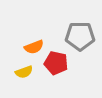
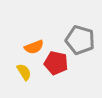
gray pentagon: moved 4 px down; rotated 16 degrees clockwise
yellow semicircle: rotated 102 degrees counterclockwise
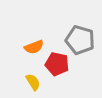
red pentagon: moved 1 px right, 1 px down
yellow semicircle: moved 9 px right, 10 px down
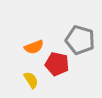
yellow semicircle: moved 2 px left, 2 px up
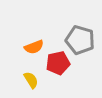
red pentagon: moved 1 px right, 1 px up; rotated 25 degrees counterclockwise
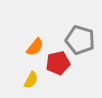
orange semicircle: moved 1 px right; rotated 30 degrees counterclockwise
yellow semicircle: rotated 60 degrees clockwise
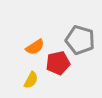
orange semicircle: rotated 18 degrees clockwise
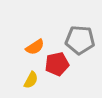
gray pentagon: rotated 12 degrees counterclockwise
red pentagon: moved 1 px left, 1 px down
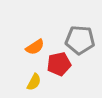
red pentagon: moved 2 px right
yellow semicircle: moved 3 px right, 2 px down
